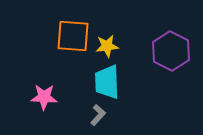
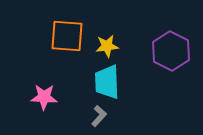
orange square: moved 6 px left
gray L-shape: moved 1 px right, 1 px down
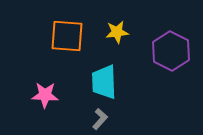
yellow star: moved 10 px right, 14 px up
cyan trapezoid: moved 3 px left
pink star: moved 1 px right, 2 px up
gray L-shape: moved 1 px right, 3 px down
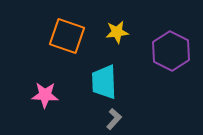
orange square: rotated 15 degrees clockwise
gray L-shape: moved 14 px right
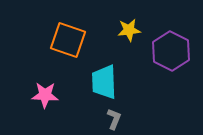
yellow star: moved 12 px right, 2 px up
orange square: moved 1 px right, 4 px down
gray L-shape: rotated 20 degrees counterclockwise
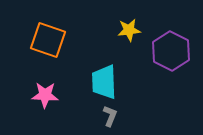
orange square: moved 20 px left
gray L-shape: moved 4 px left, 3 px up
